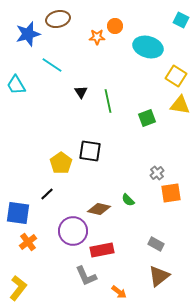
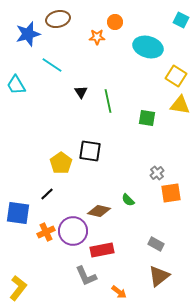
orange circle: moved 4 px up
green square: rotated 30 degrees clockwise
brown diamond: moved 2 px down
orange cross: moved 18 px right, 10 px up; rotated 12 degrees clockwise
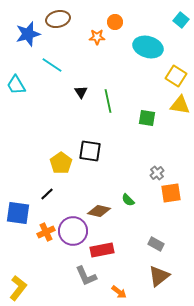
cyan square: rotated 14 degrees clockwise
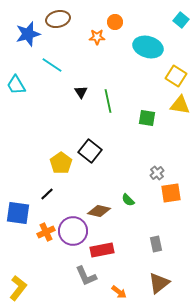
black square: rotated 30 degrees clockwise
gray rectangle: rotated 49 degrees clockwise
brown triangle: moved 7 px down
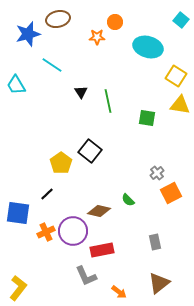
orange square: rotated 20 degrees counterclockwise
gray rectangle: moved 1 px left, 2 px up
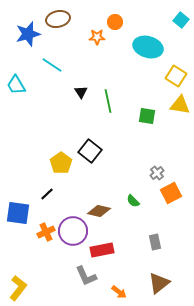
green square: moved 2 px up
green semicircle: moved 5 px right, 1 px down
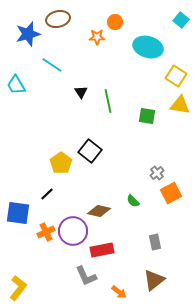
brown triangle: moved 5 px left, 3 px up
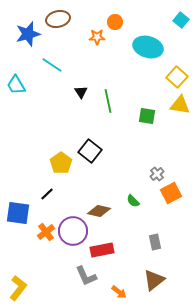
yellow square: moved 1 px right, 1 px down; rotated 10 degrees clockwise
gray cross: moved 1 px down
orange cross: rotated 12 degrees counterclockwise
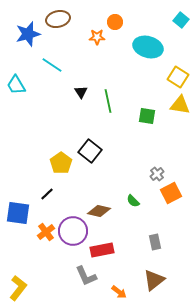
yellow square: moved 1 px right; rotated 10 degrees counterclockwise
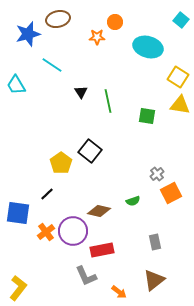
green semicircle: rotated 64 degrees counterclockwise
